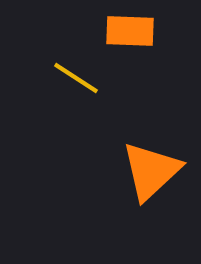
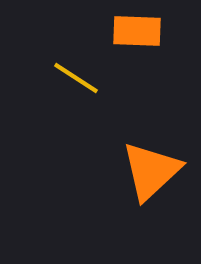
orange rectangle: moved 7 px right
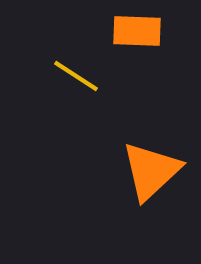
yellow line: moved 2 px up
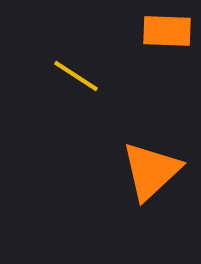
orange rectangle: moved 30 px right
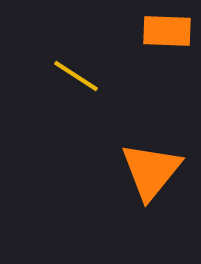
orange triangle: rotated 8 degrees counterclockwise
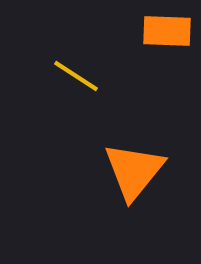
orange triangle: moved 17 px left
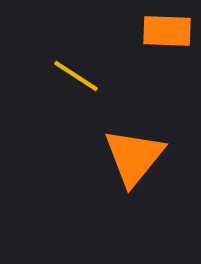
orange triangle: moved 14 px up
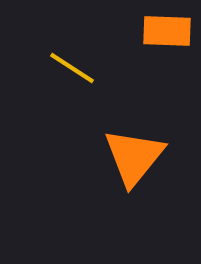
yellow line: moved 4 px left, 8 px up
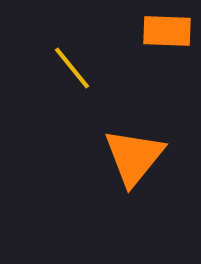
yellow line: rotated 18 degrees clockwise
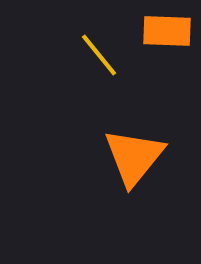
yellow line: moved 27 px right, 13 px up
